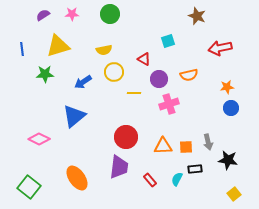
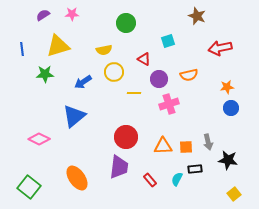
green circle: moved 16 px right, 9 px down
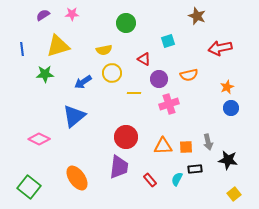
yellow circle: moved 2 px left, 1 px down
orange star: rotated 16 degrees counterclockwise
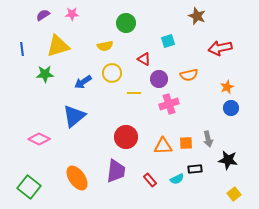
yellow semicircle: moved 1 px right, 4 px up
gray arrow: moved 3 px up
orange square: moved 4 px up
purple trapezoid: moved 3 px left, 4 px down
cyan semicircle: rotated 144 degrees counterclockwise
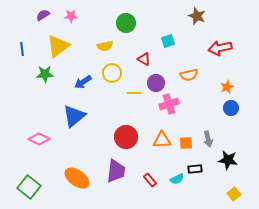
pink star: moved 1 px left, 2 px down
yellow triangle: rotated 20 degrees counterclockwise
purple circle: moved 3 px left, 4 px down
orange triangle: moved 1 px left, 6 px up
orange ellipse: rotated 20 degrees counterclockwise
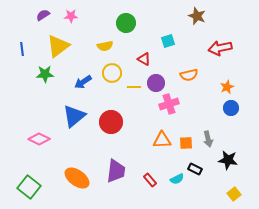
yellow line: moved 6 px up
red circle: moved 15 px left, 15 px up
black rectangle: rotated 32 degrees clockwise
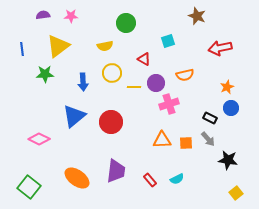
purple semicircle: rotated 24 degrees clockwise
orange semicircle: moved 4 px left
blue arrow: rotated 60 degrees counterclockwise
gray arrow: rotated 28 degrees counterclockwise
black rectangle: moved 15 px right, 51 px up
yellow square: moved 2 px right, 1 px up
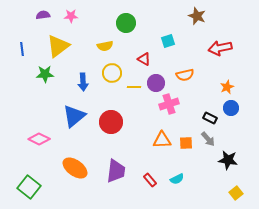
orange ellipse: moved 2 px left, 10 px up
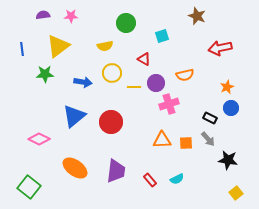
cyan square: moved 6 px left, 5 px up
blue arrow: rotated 78 degrees counterclockwise
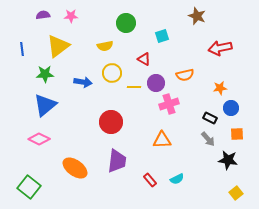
orange star: moved 7 px left, 1 px down; rotated 16 degrees clockwise
blue triangle: moved 29 px left, 11 px up
orange square: moved 51 px right, 9 px up
purple trapezoid: moved 1 px right, 10 px up
